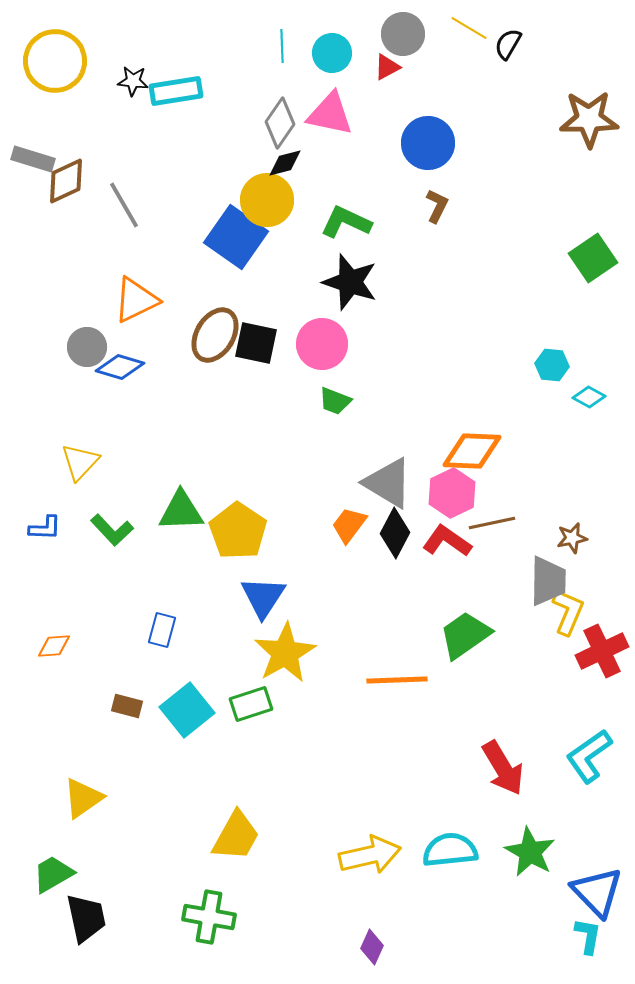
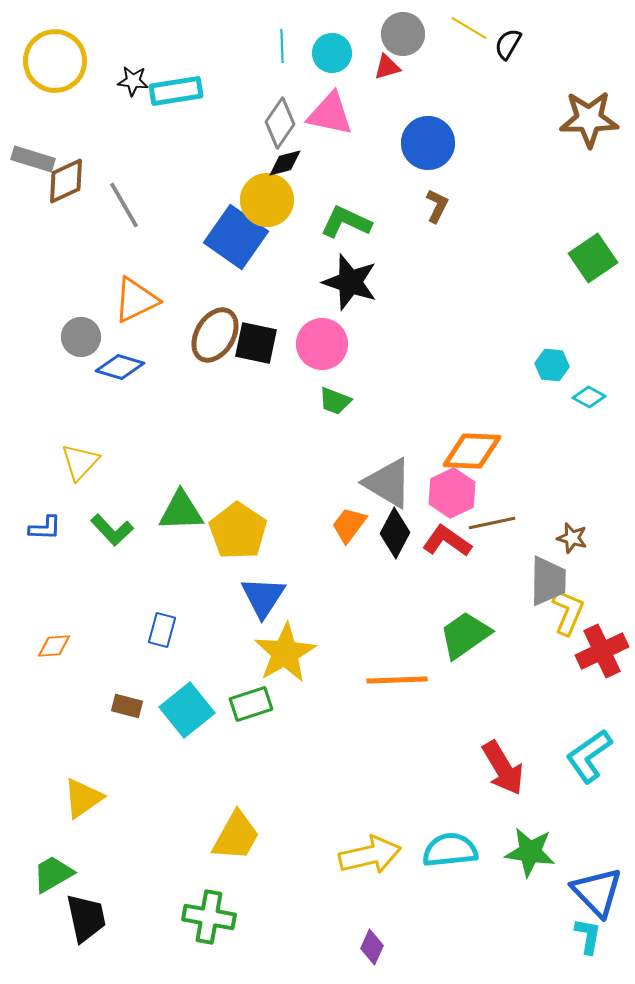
red triangle at (387, 67): rotated 12 degrees clockwise
gray circle at (87, 347): moved 6 px left, 10 px up
brown star at (572, 538): rotated 28 degrees clockwise
green star at (530, 852): rotated 21 degrees counterclockwise
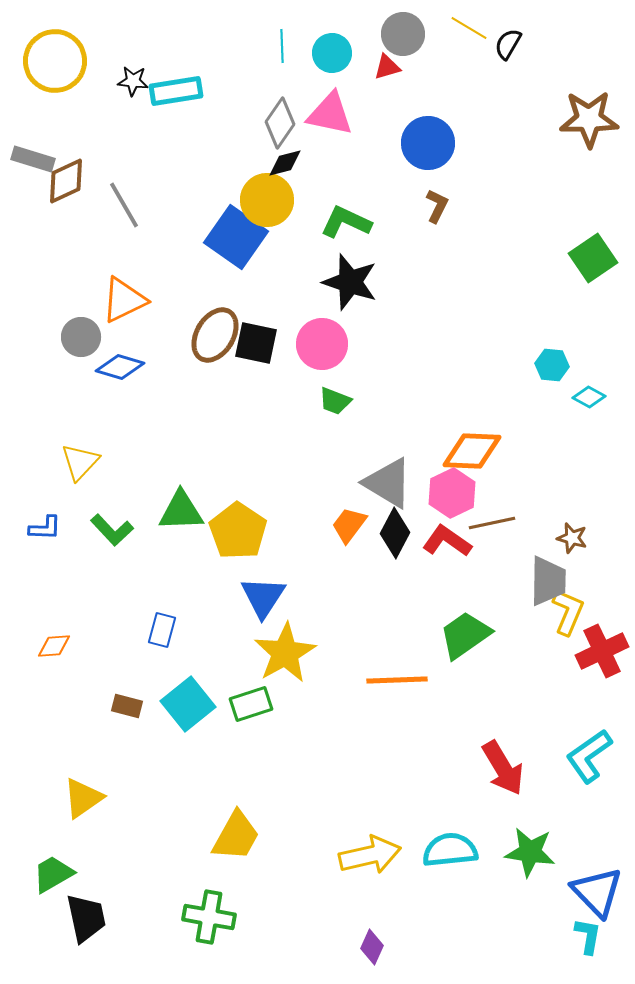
orange triangle at (136, 300): moved 12 px left
cyan square at (187, 710): moved 1 px right, 6 px up
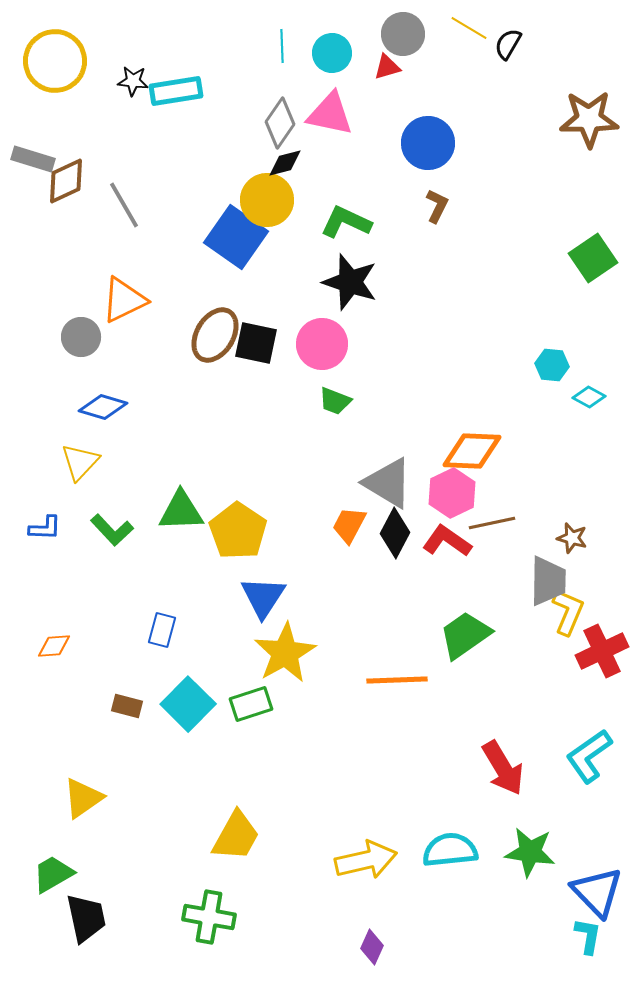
blue diamond at (120, 367): moved 17 px left, 40 px down
orange trapezoid at (349, 525): rotated 9 degrees counterclockwise
cyan square at (188, 704): rotated 6 degrees counterclockwise
yellow arrow at (370, 855): moved 4 px left, 5 px down
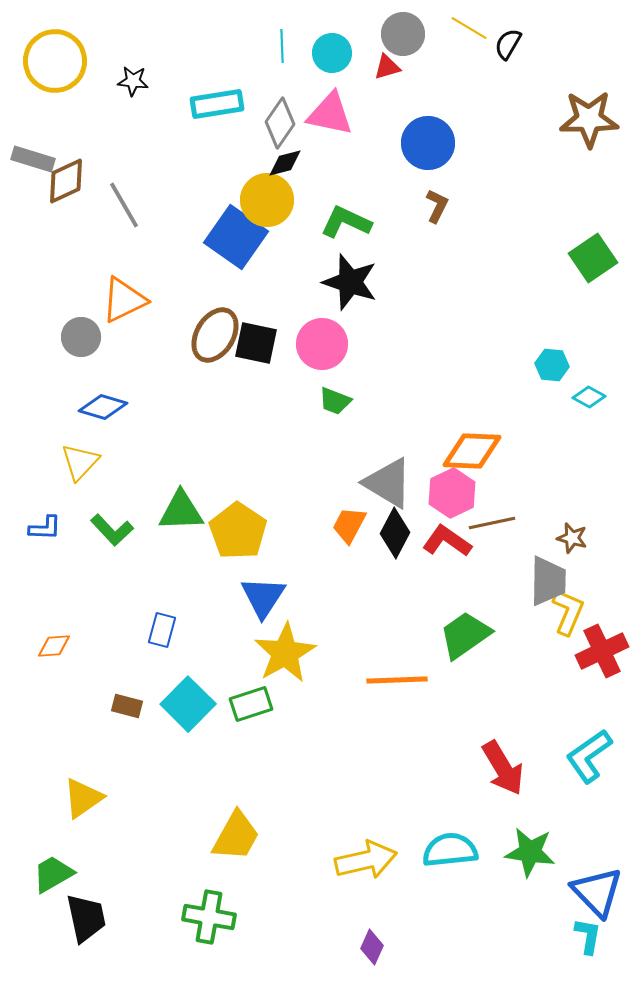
cyan rectangle at (176, 91): moved 41 px right, 13 px down
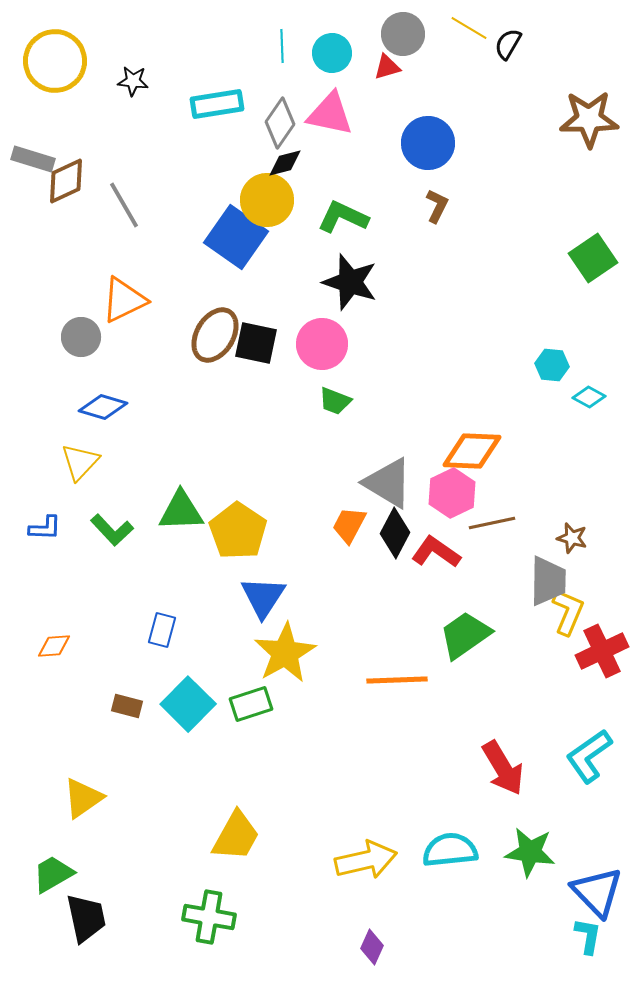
green L-shape at (346, 222): moved 3 px left, 5 px up
red L-shape at (447, 541): moved 11 px left, 11 px down
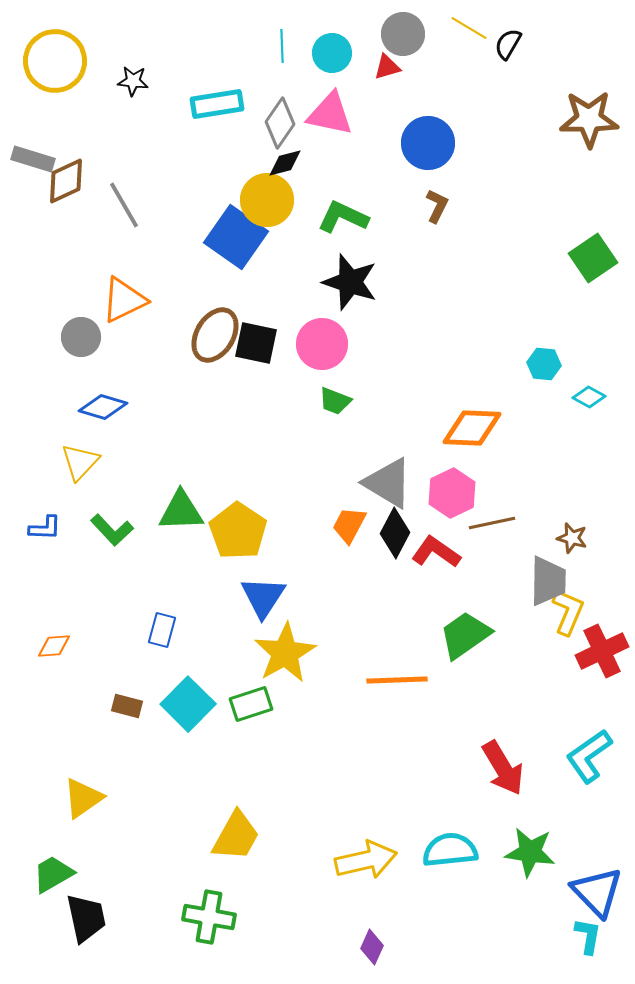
cyan hexagon at (552, 365): moved 8 px left, 1 px up
orange diamond at (472, 451): moved 23 px up
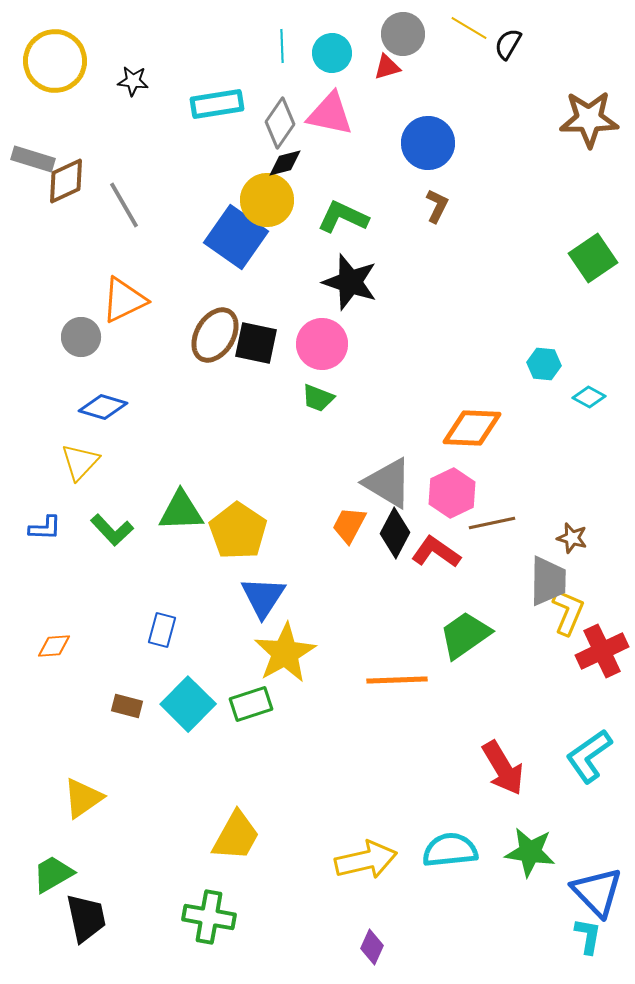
green trapezoid at (335, 401): moved 17 px left, 3 px up
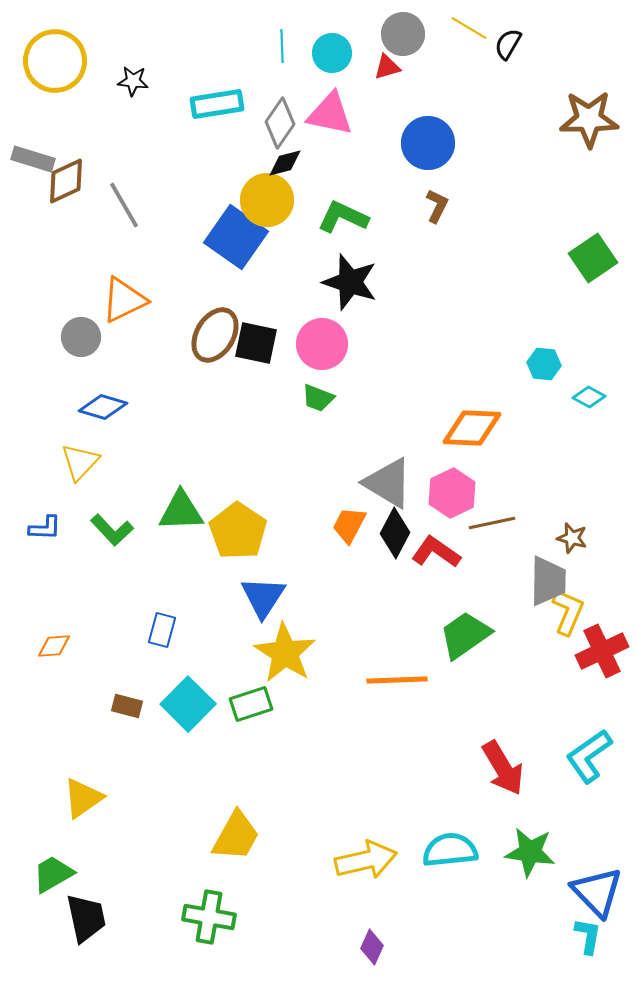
yellow star at (285, 653): rotated 10 degrees counterclockwise
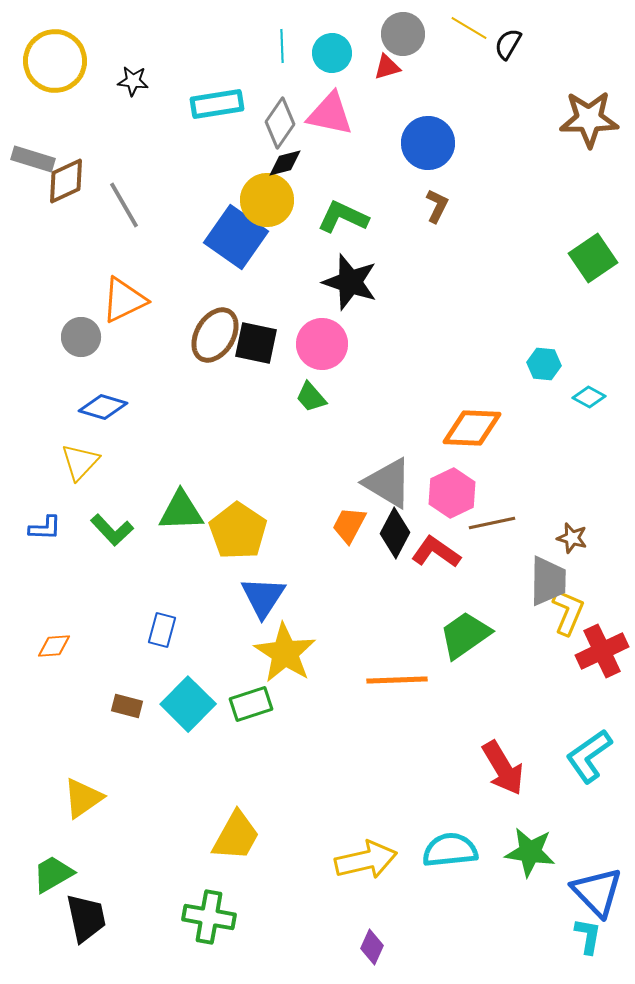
green trapezoid at (318, 398): moved 7 px left, 1 px up; rotated 28 degrees clockwise
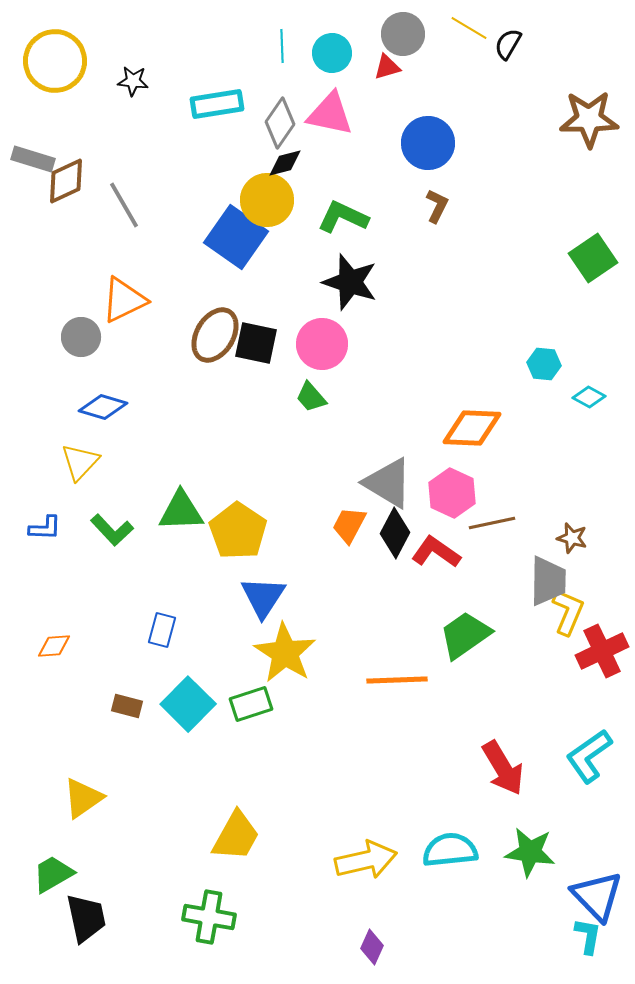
pink hexagon at (452, 493): rotated 9 degrees counterclockwise
blue triangle at (597, 892): moved 4 px down
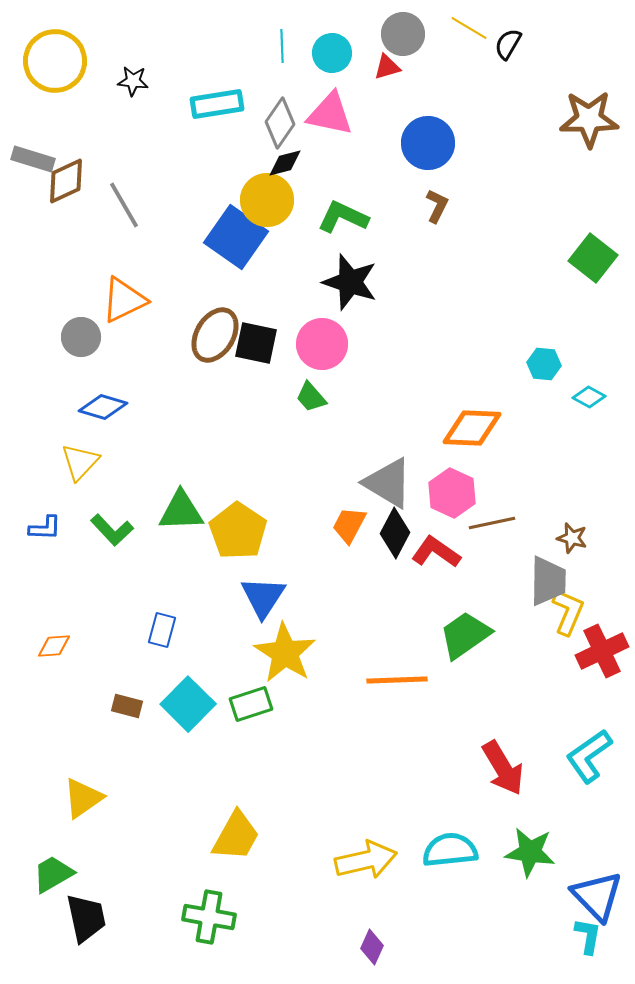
green square at (593, 258): rotated 18 degrees counterclockwise
